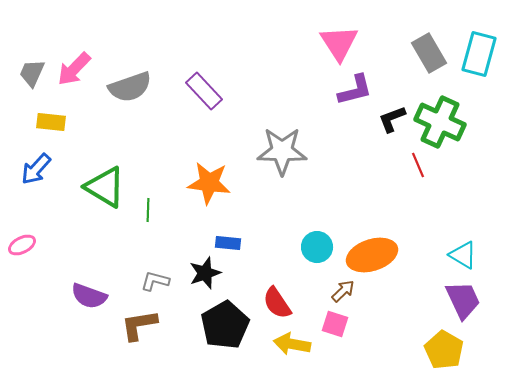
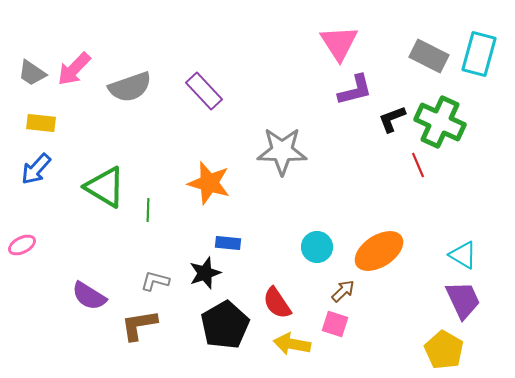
gray rectangle: moved 3 px down; rotated 33 degrees counterclockwise
gray trapezoid: rotated 80 degrees counterclockwise
yellow rectangle: moved 10 px left, 1 px down
orange star: rotated 9 degrees clockwise
orange ellipse: moved 7 px right, 4 px up; rotated 15 degrees counterclockwise
purple semicircle: rotated 12 degrees clockwise
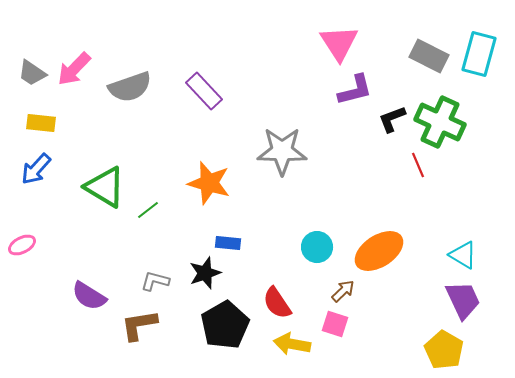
green line: rotated 50 degrees clockwise
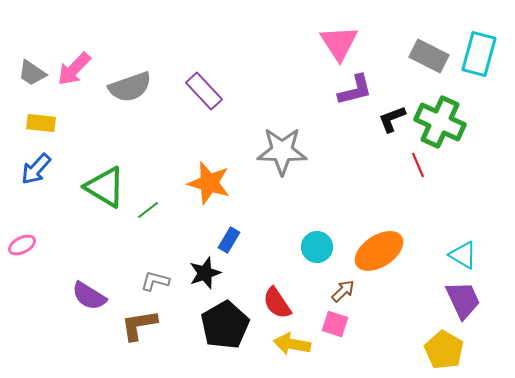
blue rectangle: moved 1 px right, 3 px up; rotated 65 degrees counterclockwise
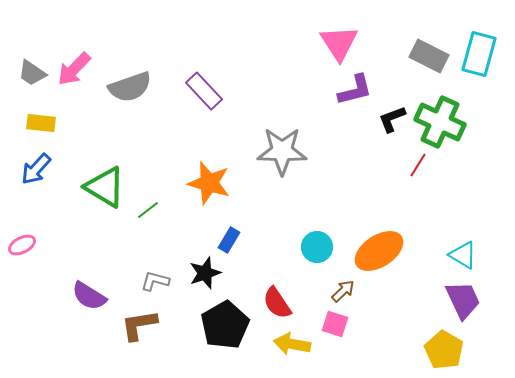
red line: rotated 55 degrees clockwise
